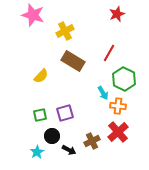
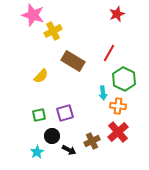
yellow cross: moved 12 px left
cyan arrow: rotated 24 degrees clockwise
green square: moved 1 px left
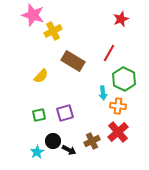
red star: moved 4 px right, 5 px down
black circle: moved 1 px right, 5 px down
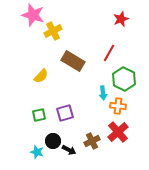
cyan star: rotated 24 degrees counterclockwise
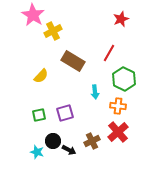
pink star: rotated 15 degrees clockwise
cyan arrow: moved 8 px left, 1 px up
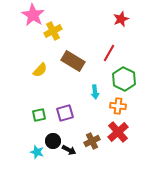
yellow semicircle: moved 1 px left, 6 px up
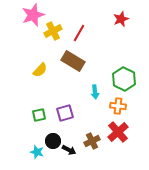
pink star: rotated 20 degrees clockwise
red line: moved 30 px left, 20 px up
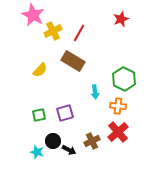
pink star: rotated 25 degrees counterclockwise
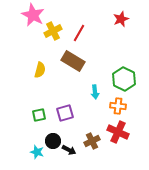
yellow semicircle: rotated 28 degrees counterclockwise
red cross: rotated 25 degrees counterclockwise
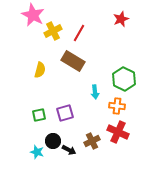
orange cross: moved 1 px left
